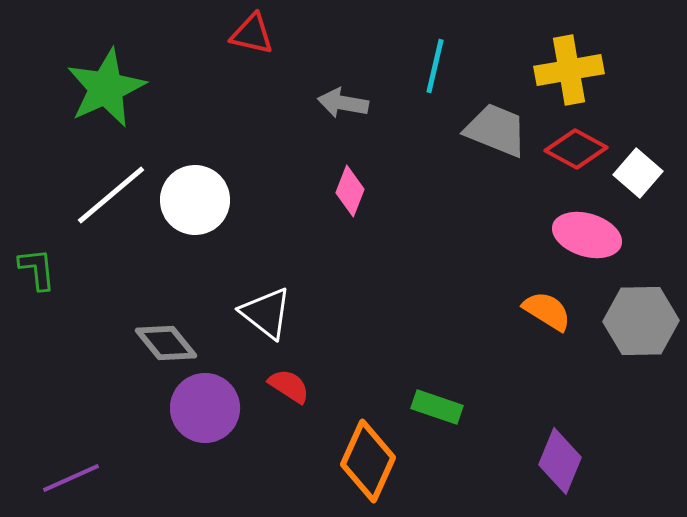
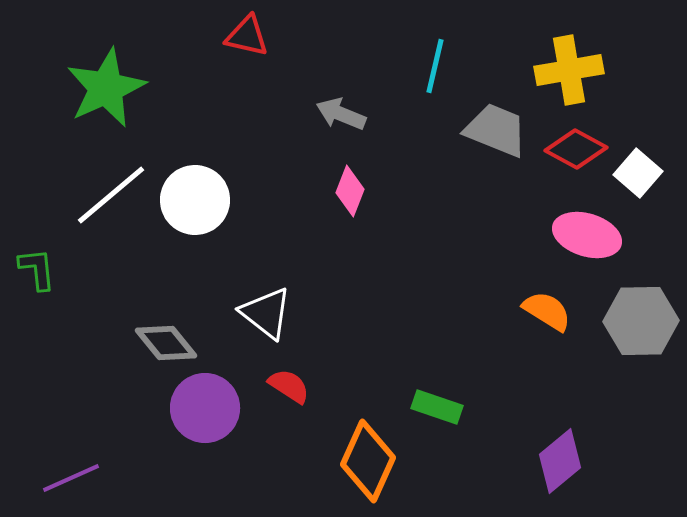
red triangle: moved 5 px left, 2 px down
gray arrow: moved 2 px left, 11 px down; rotated 12 degrees clockwise
purple diamond: rotated 28 degrees clockwise
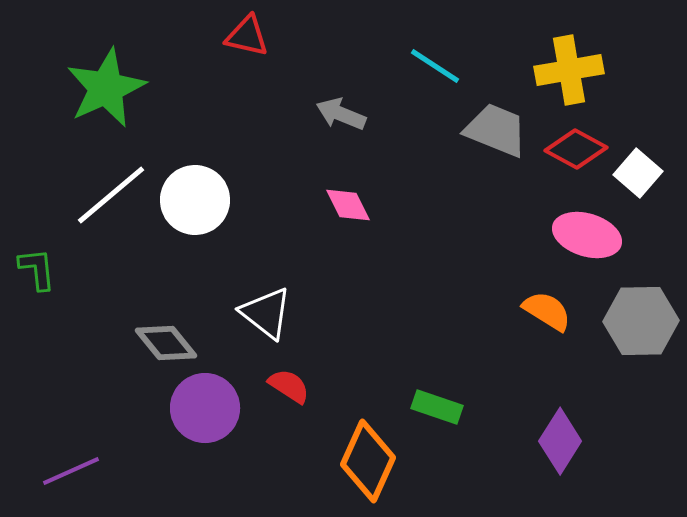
cyan line: rotated 70 degrees counterclockwise
pink diamond: moved 2 px left, 14 px down; rotated 48 degrees counterclockwise
purple diamond: moved 20 px up; rotated 18 degrees counterclockwise
purple line: moved 7 px up
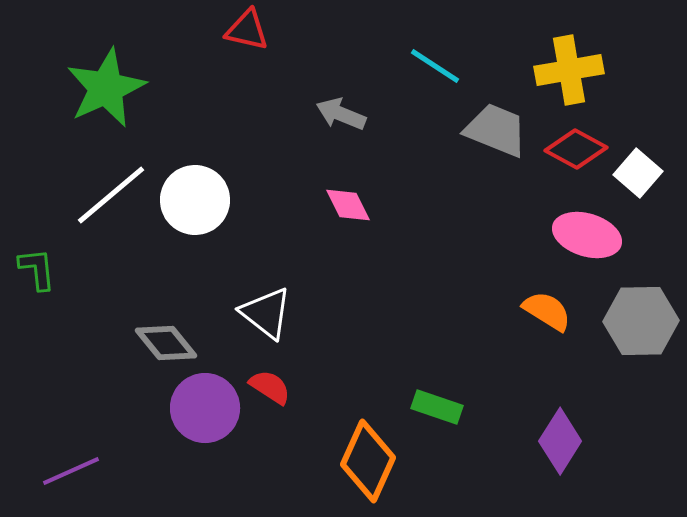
red triangle: moved 6 px up
red semicircle: moved 19 px left, 1 px down
